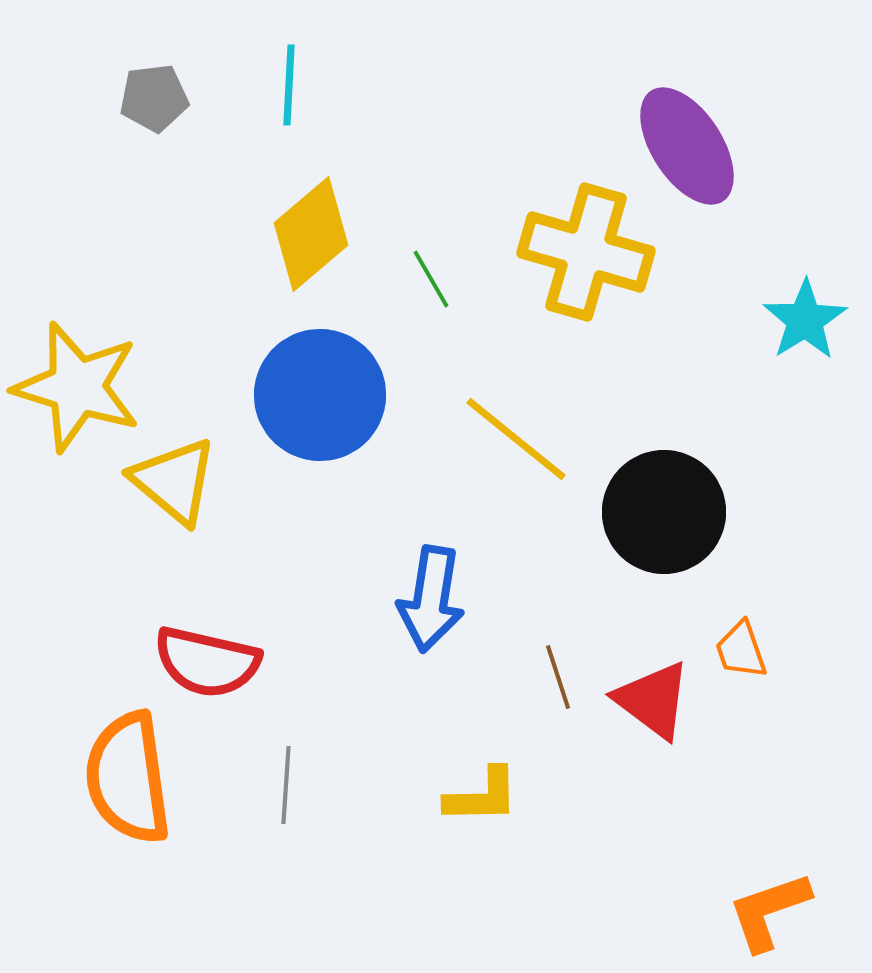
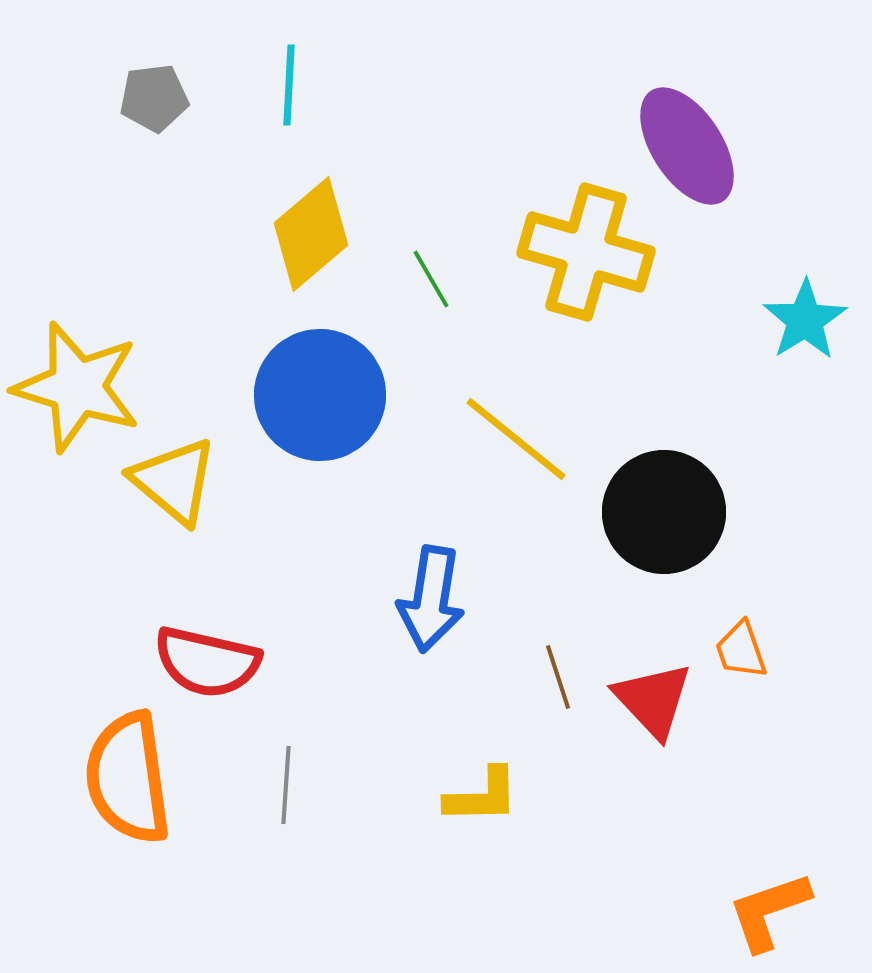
red triangle: rotated 10 degrees clockwise
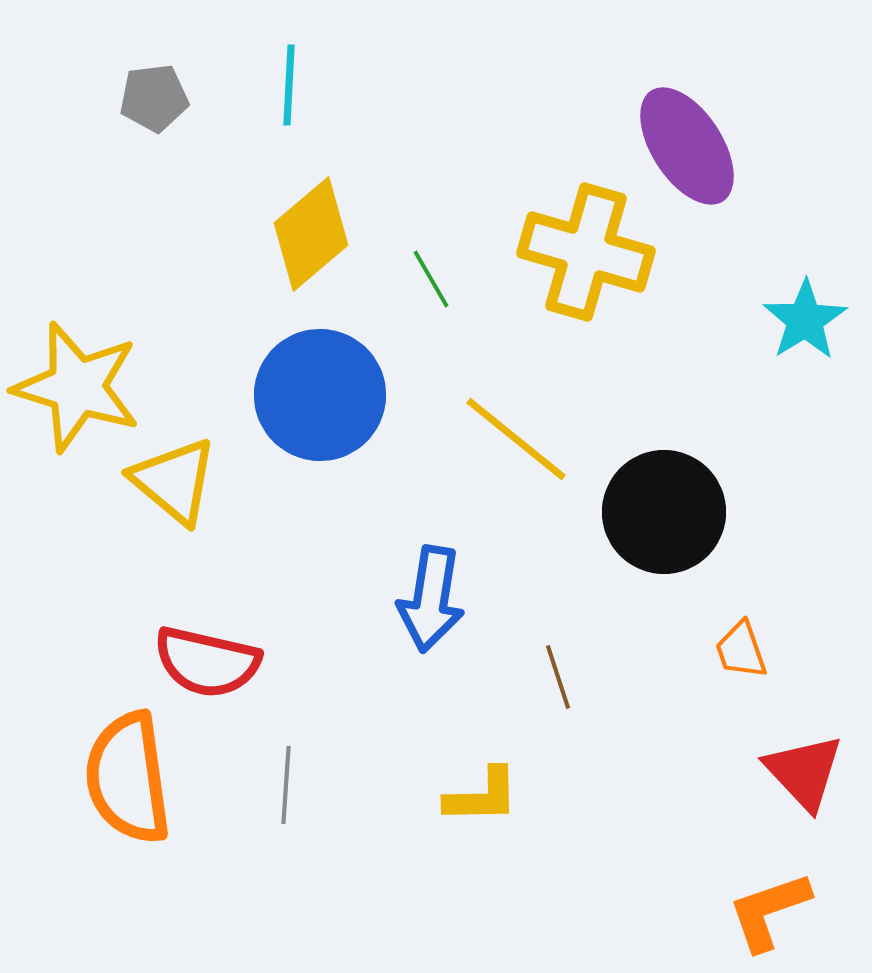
red triangle: moved 151 px right, 72 px down
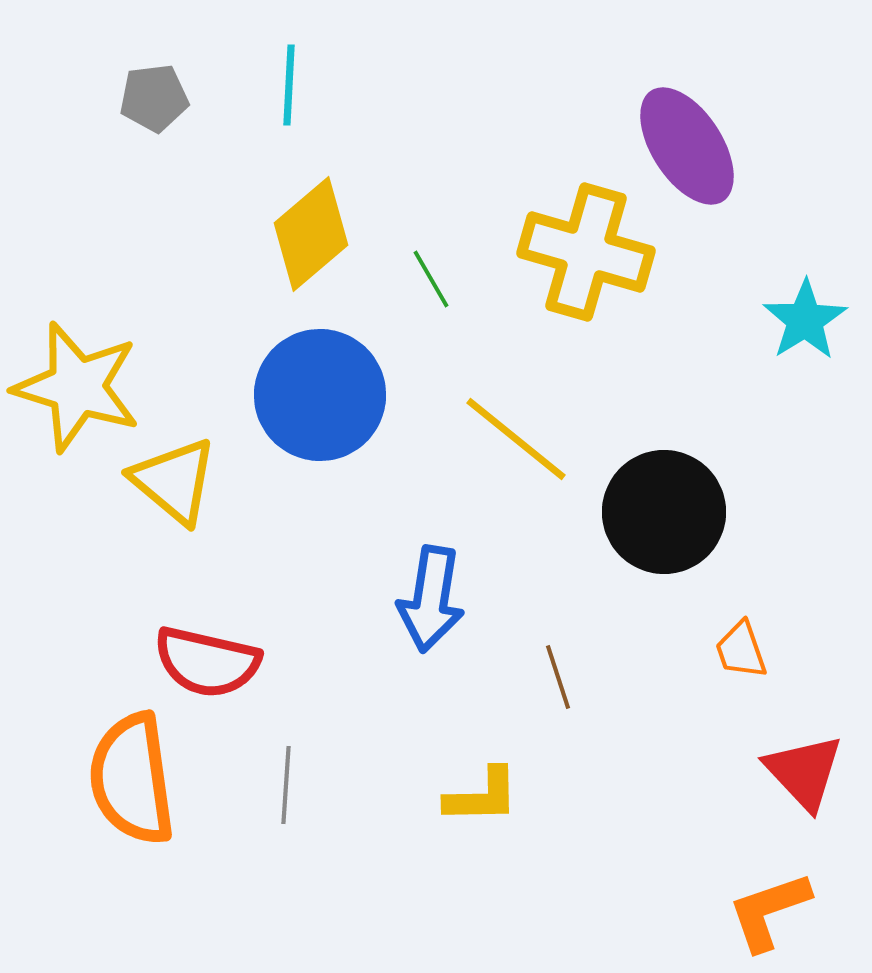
orange semicircle: moved 4 px right, 1 px down
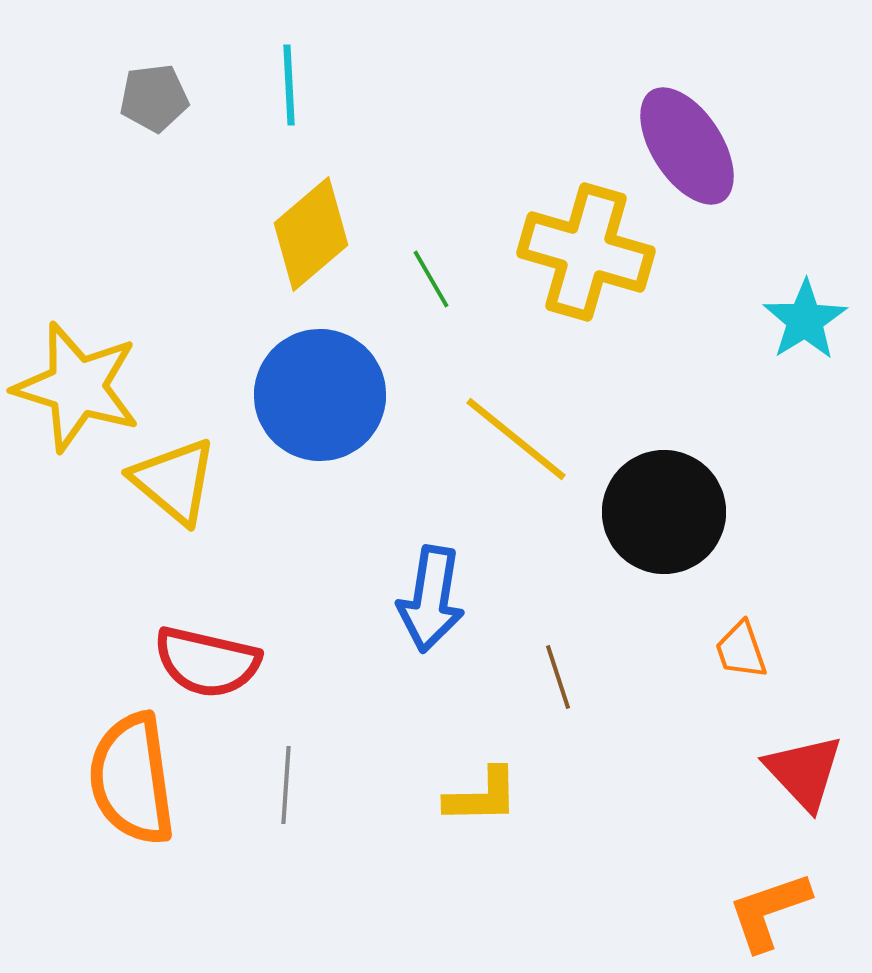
cyan line: rotated 6 degrees counterclockwise
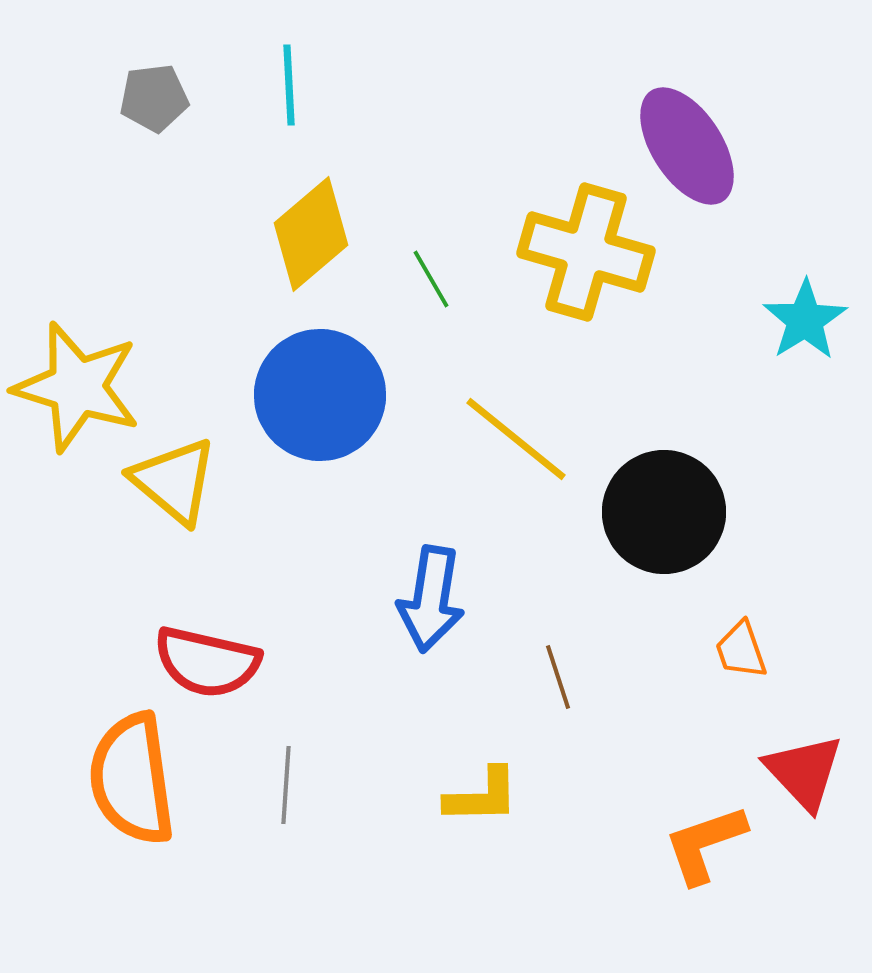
orange L-shape: moved 64 px left, 67 px up
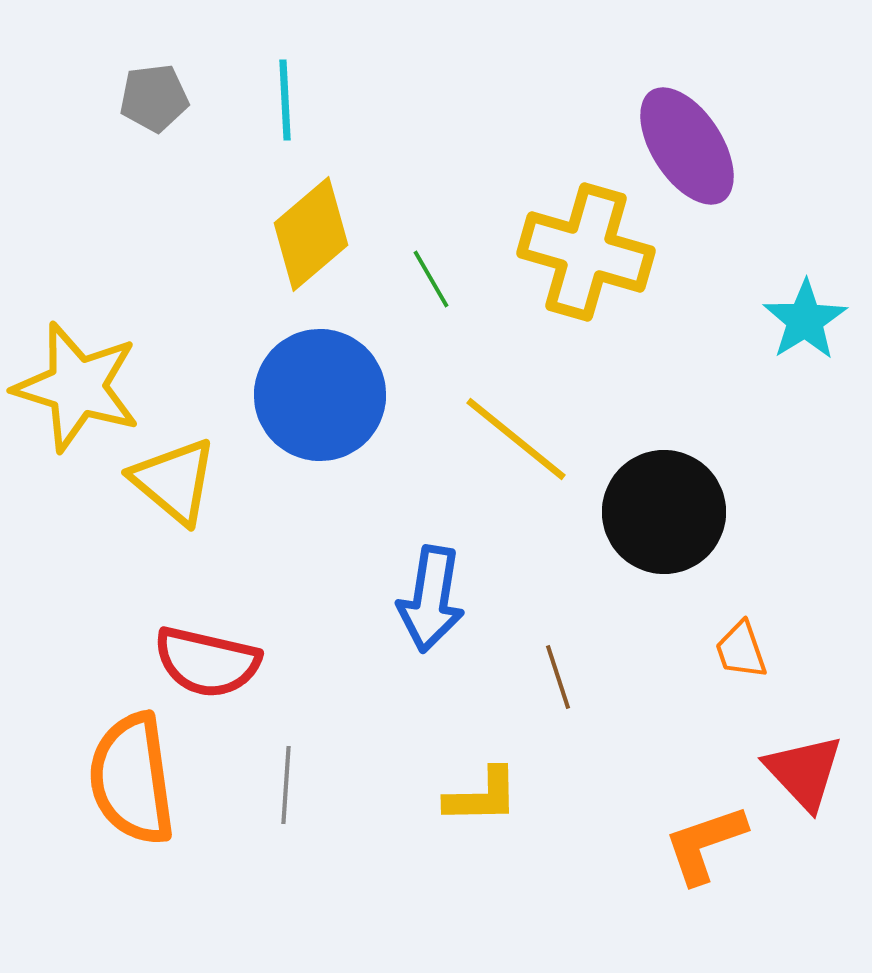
cyan line: moved 4 px left, 15 px down
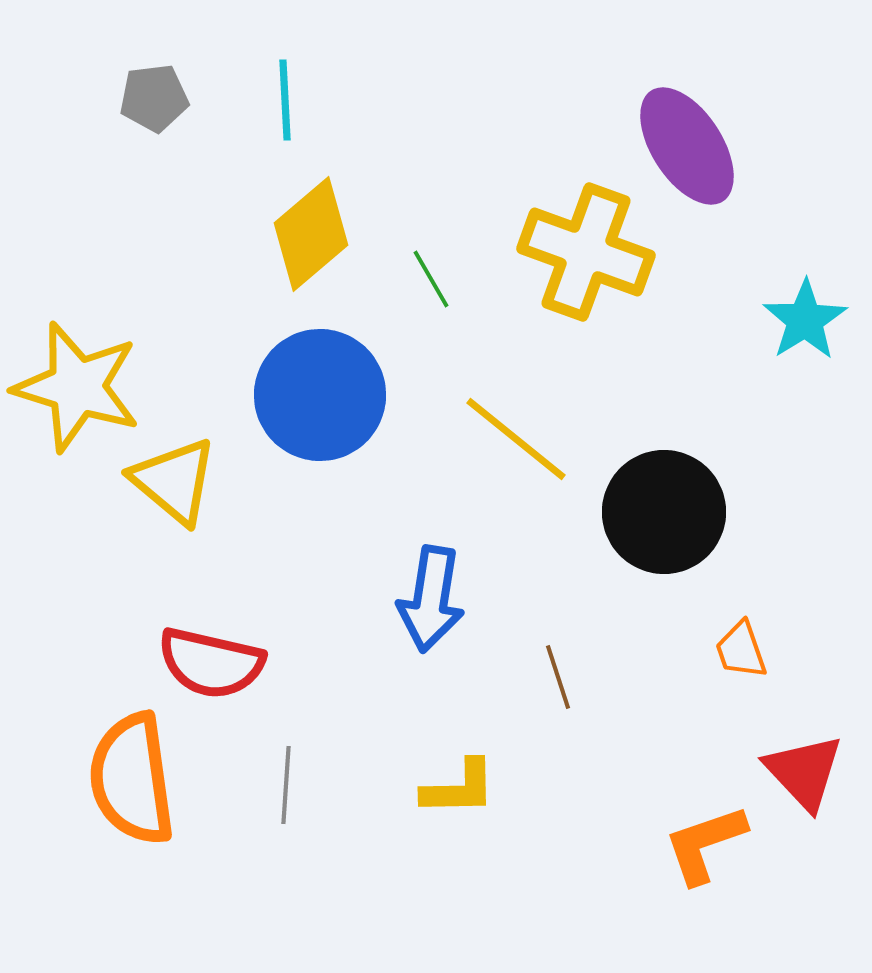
yellow cross: rotated 4 degrees clockwise
red semicircle: moved 4 px right, 1 px down
yellow L-shape: moved 23 px left, 8 px up
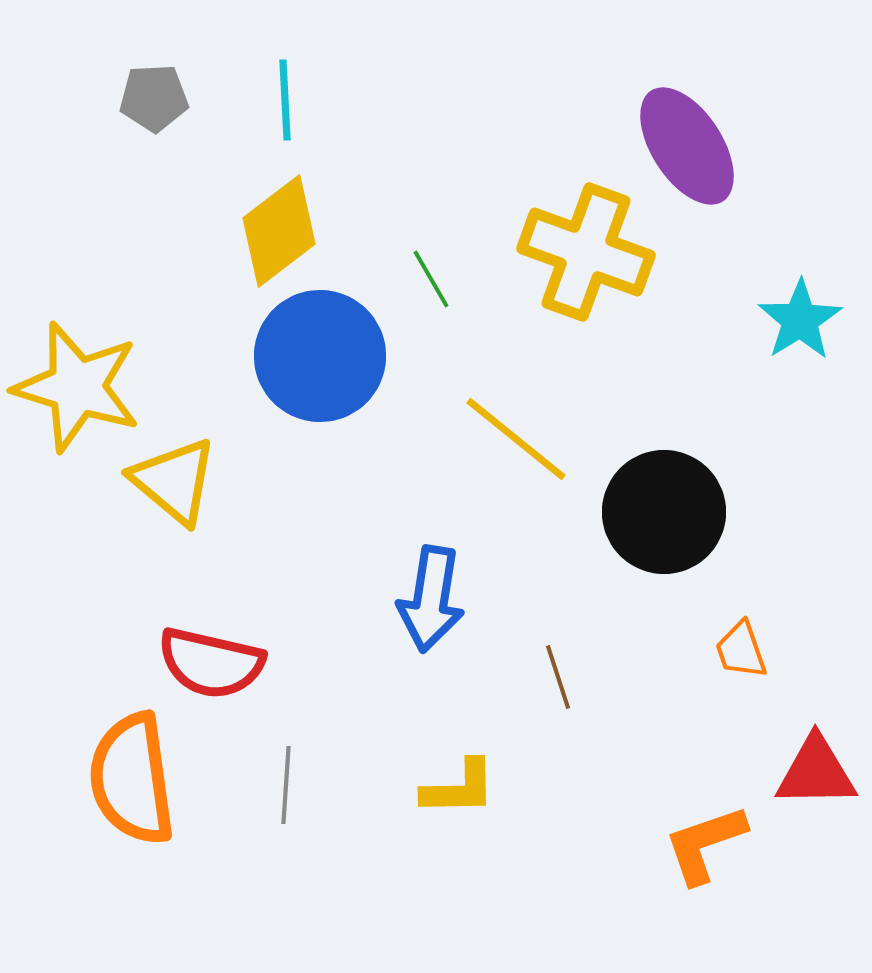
gray pentagon: rotated 4 degrees clockwise
yellow diamond: moved 32 px left, 3 px up; rotated 3 degrees clockwise
cyan star: moved 5 px left
blue circle: moved 39 px up
red triangle: moved 12 px right; rotated 48 degrees counterclockwise
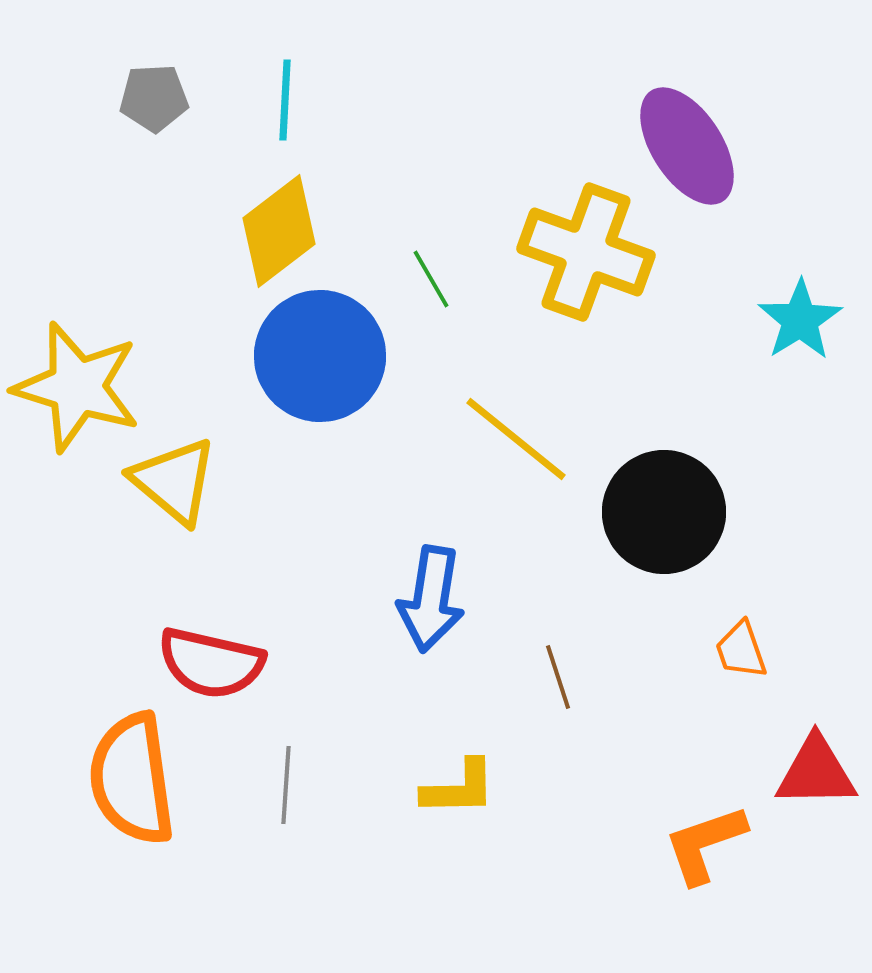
cyan line: rotated 6 degrees clockwise
